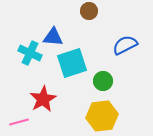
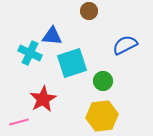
blue triangle: moved 1 px left, 1 px up
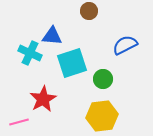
green circle: moved 2 px up
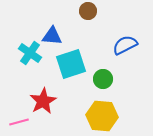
brown circle: moved 1 px left
cyan cross: rotated 10 degrees clockwise
cyan square: moved 1 px left, 1 px down
red star: moved 2 px down
yellow hexagon: rotated 12 degrees clockwise
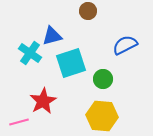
blue triangle: rotated 20 degrees counterclockwise
cyan square: moved 1 px up
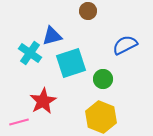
yellow hexagon: moved 1 px left, 1 px down; rotated 16 degrees clockwise
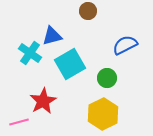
cyan square: moved 1 px left, 1 px down; rotated 12 degrees counterclockwise
green circle: moved 4 px right, 1 px up
yellow hexagon: moved 2 px right, 3 px up; rotated 12 degrees clockwise
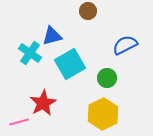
red star: moved 2 px down
